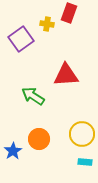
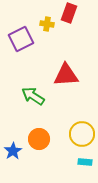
purple square: rotated 10 degrees clockwise
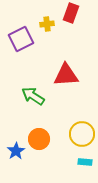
red rectangle: moved 2 px right
yellow cross: rotated 16 degrees counterclockwise
blue star: moved 3 px right
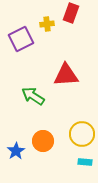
orange circle: moved 4 px right, 2 px down
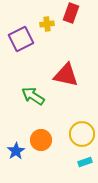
red triangle: rotated 16 degrees clockwise
orange circle: moved 2 px left, 1 px up
cyan rectangle: rotated 24 degrees counterclockwise
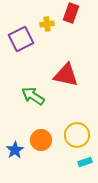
yellow circle: moved 5 px left, 1 px down
blue star: moved 1 px left, 1 px up
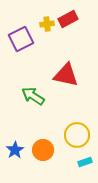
red rectangle: moved 3 px left, 6 px down; rotated 42 degrees clockwise
orange circle: moved 2 px right, 10 px down
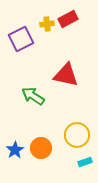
orange circle: moved 2 px left, 2 px up
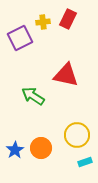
red rectangle: rotated 36 degrees counterclockwise
yellow cross: moved 4 px left, 2 px up
purple square: moved 1 px left, 1 px up
